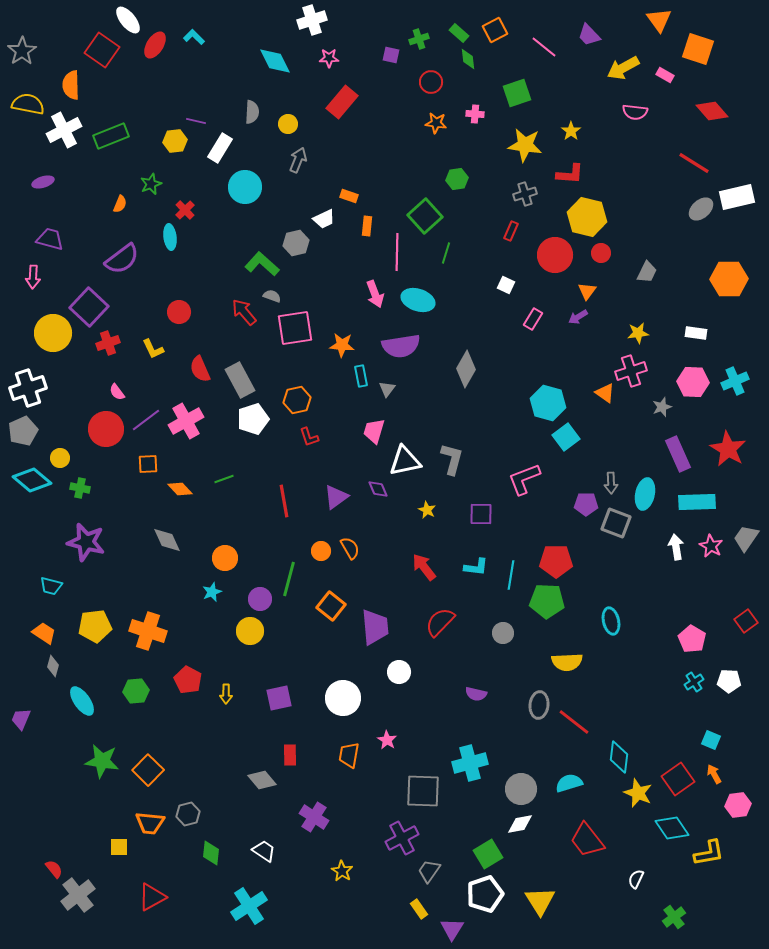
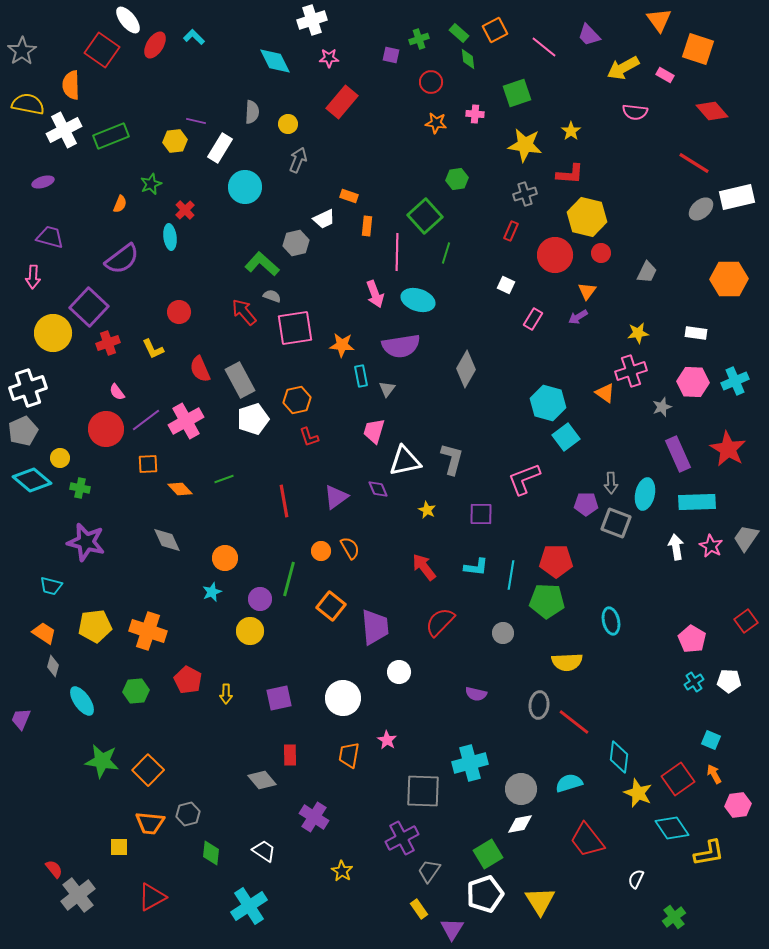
purple trapezoid at (50, 239): moved 2 px up
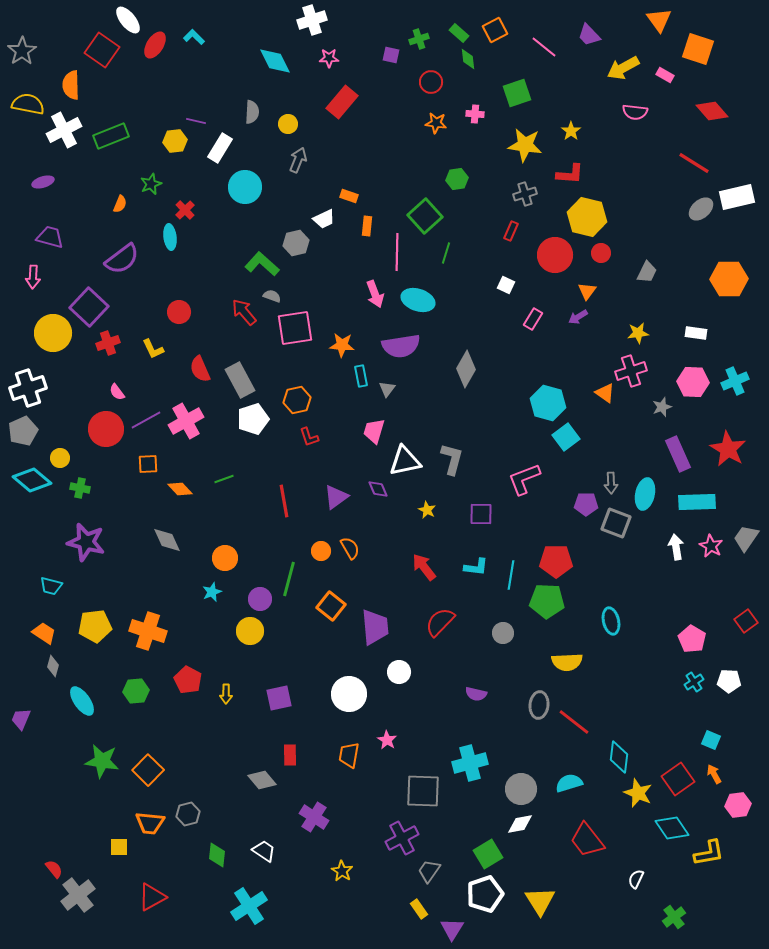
purple line at (146, 420): rotated 8 degrees clockwise
white circle at (343, 698): moved 6 px right, 4 px up
green diamond at (211, 853): moved 6 px right, 2 px down
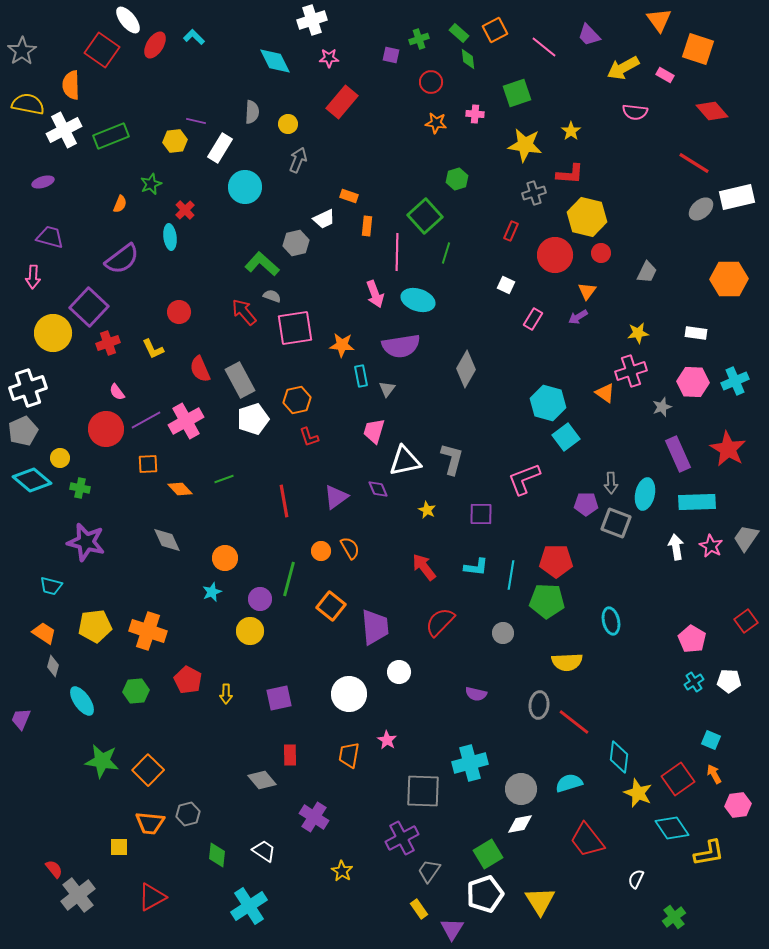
green hexagon at (457, 179): rotated 10 degrees counterclockwise
gray cross at (525, 194): moved 9 px right, 1 px up
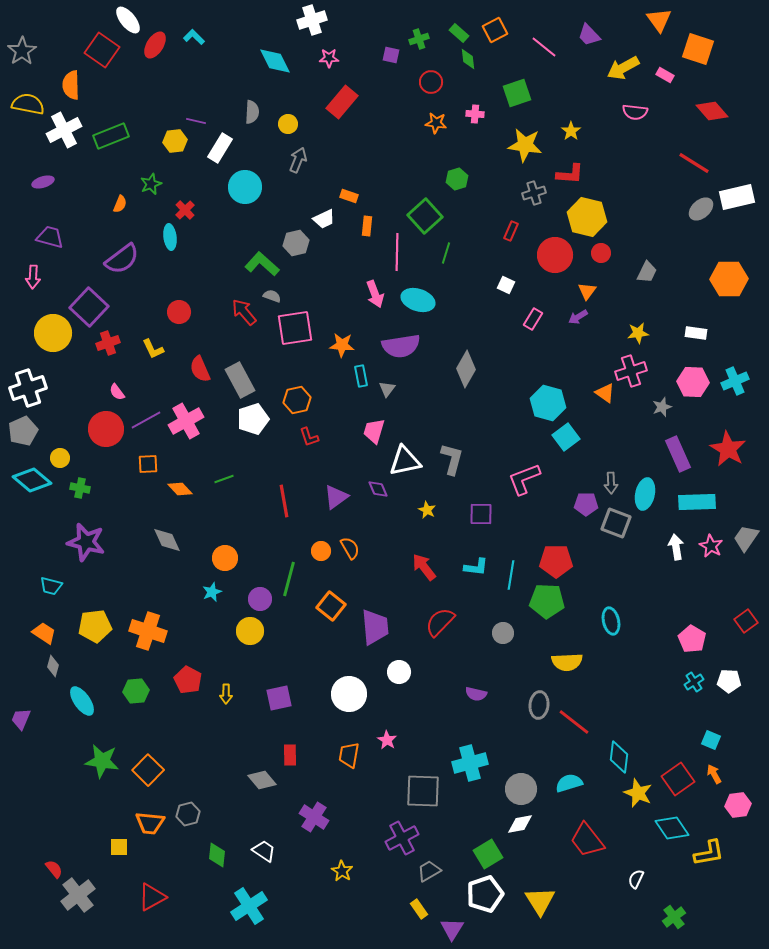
gray trapezoid at (429, 871): rotated 25 degrees clockwise
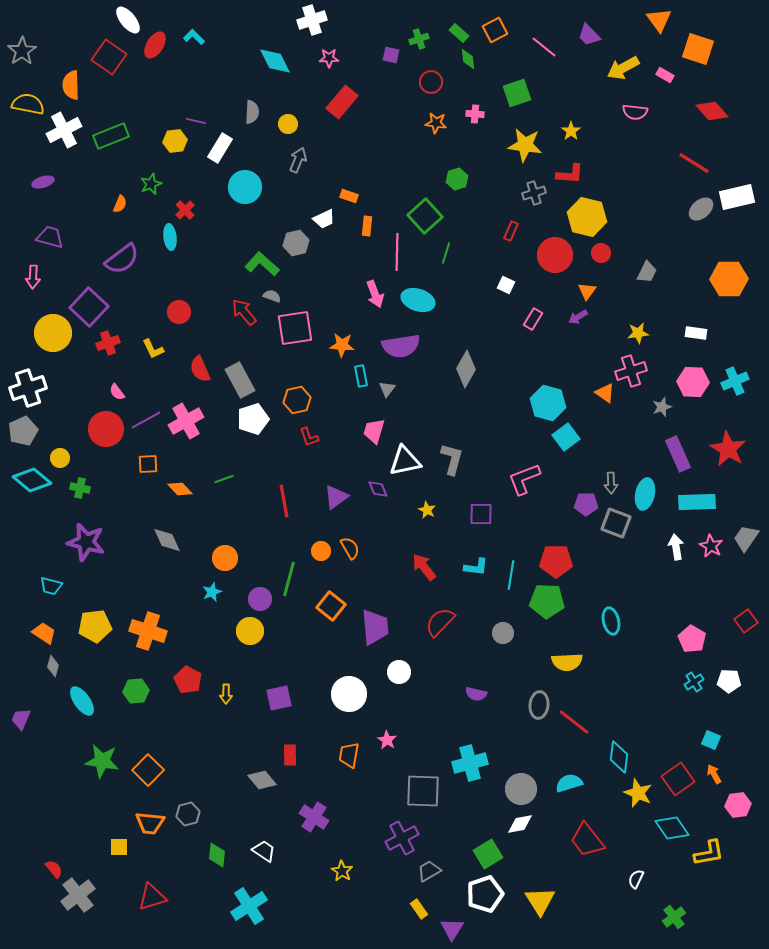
red square at (102, 50): moved 7 px right, 7 px down
red triangle at (152, 897): rotated 12 degrees clockwise
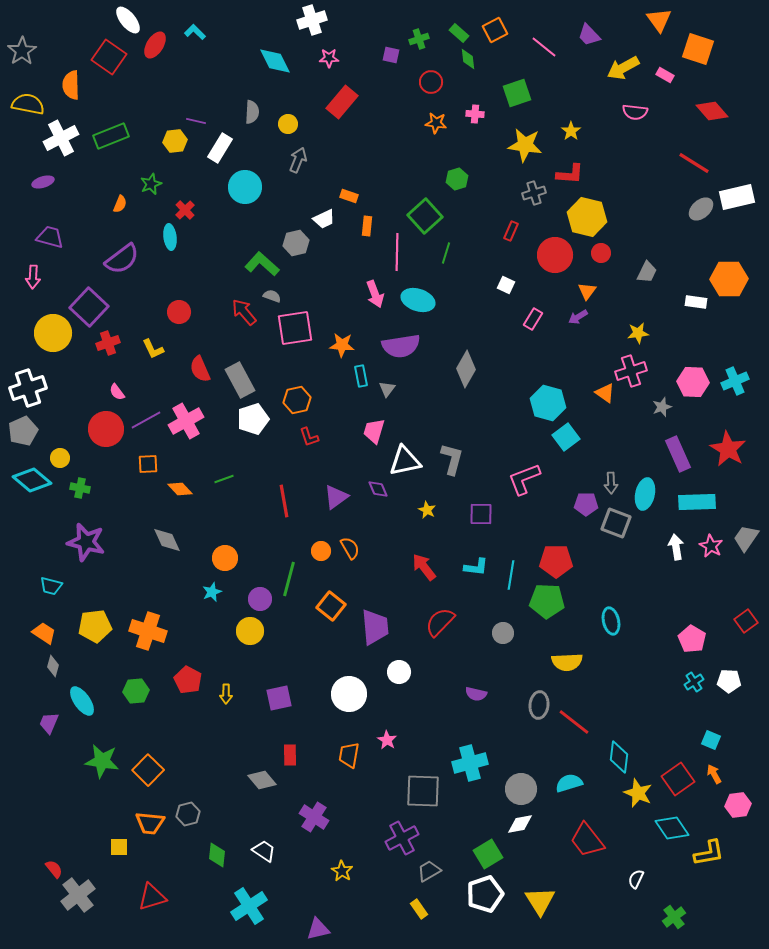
cyan L-shape at (194, 37): moved 1 px right, 5 px up
white cross at (64, 130): moved 3 px left, 8 px down
white rectangle at (696, 333): moved 31 px up
purple trapezoid at (21, 719): moved 28 px right, 4 px down
purple triangle at (452, 929): moved 134 px left; rotated 45 degrees clockwise
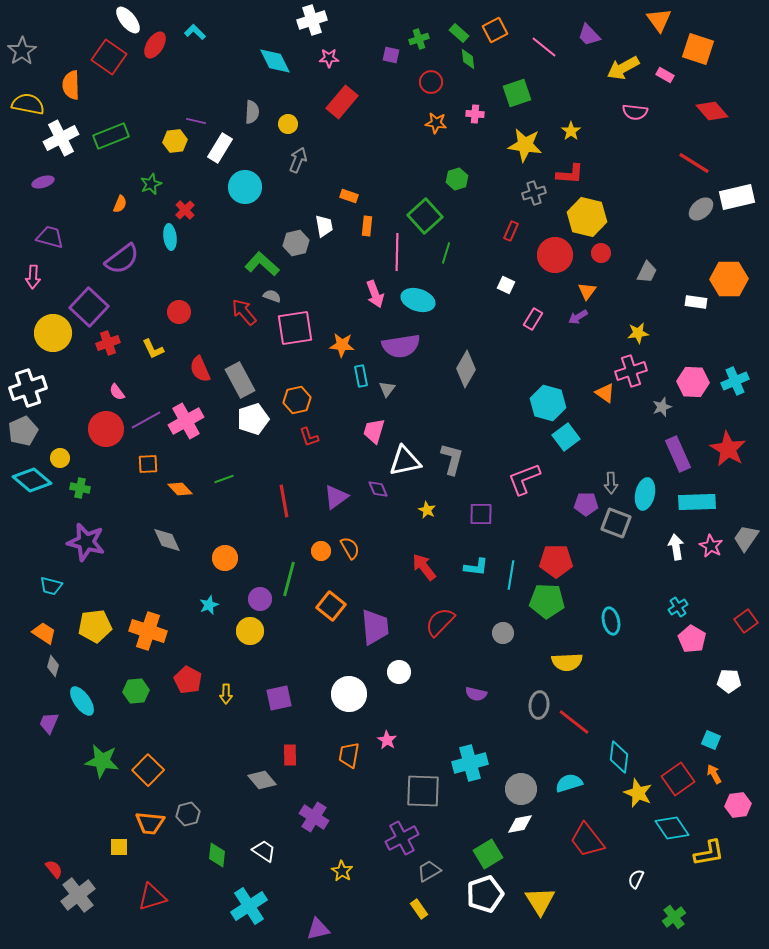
white trapezoid at (324, 219): moved 7 px down; rotated 75 degrees counterclockwise
cyan star at (212, 592): moved 3 px left, 13 px down
cyan cross at (694, 682): moved 16 px left, 75 px up
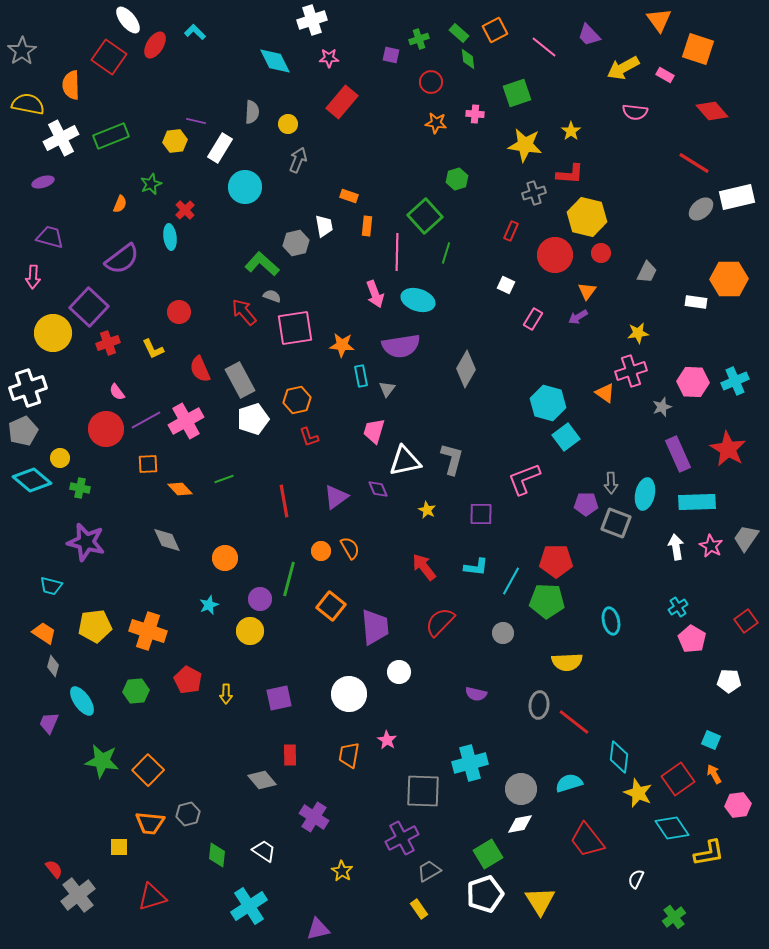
cyan line at (511, 575): moved 6 px down; rotated 20 degrees clockwise
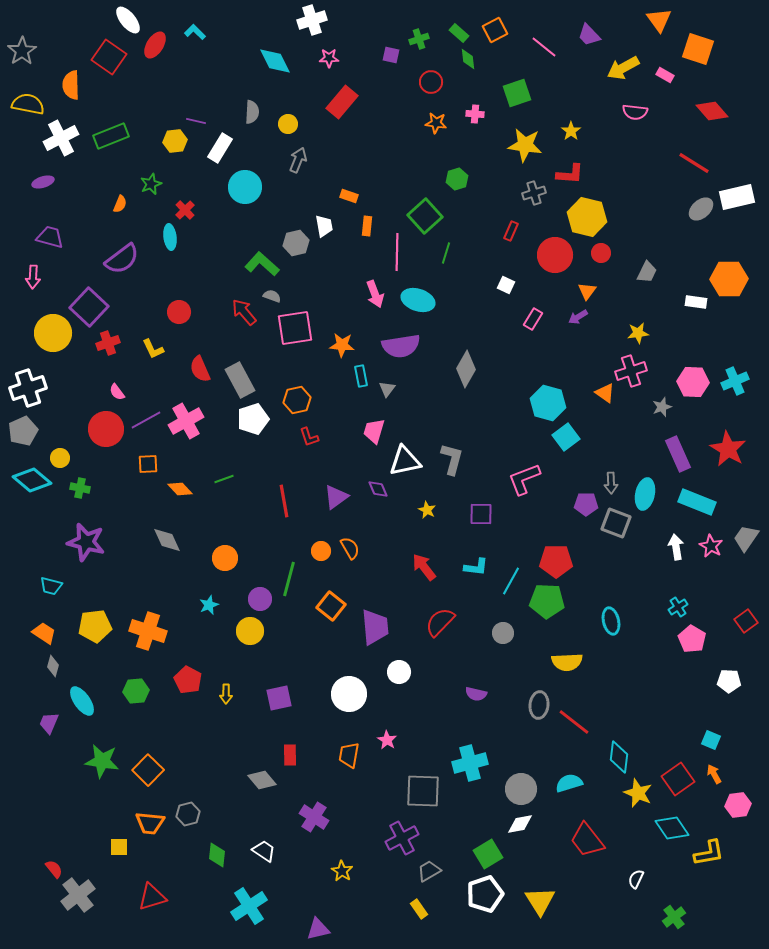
cyan rectangle at (697, 502): rotated 24 degrees clockwise
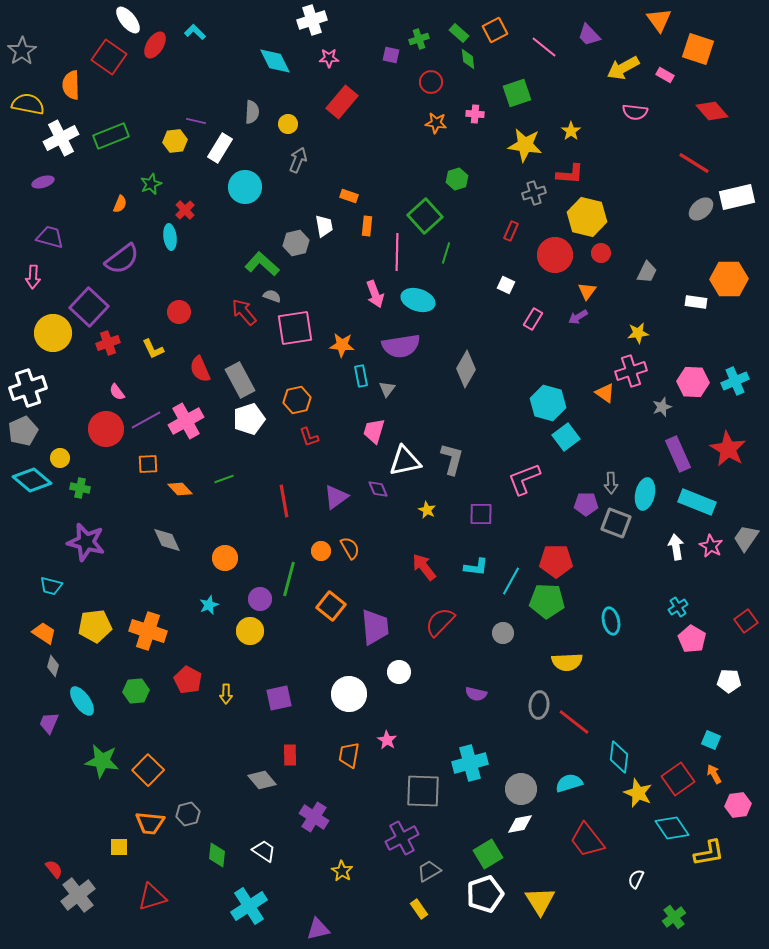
white pentagon at (253, 419): moved 4 px left
